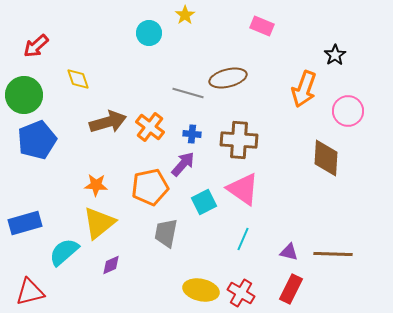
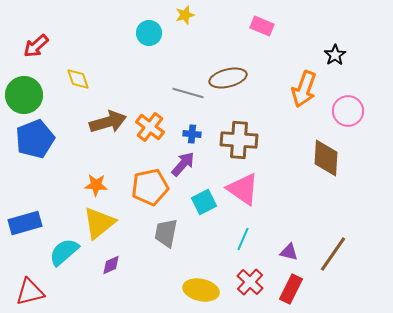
yellow star: rotated 18 degrees clockwise
blue pentagon: moved 2 px left, 1 px up
brown line: rotated 57 degrees counterclockwise
red cross: moved 9 px right, 11 px up; rotated 12 degrees clockwise
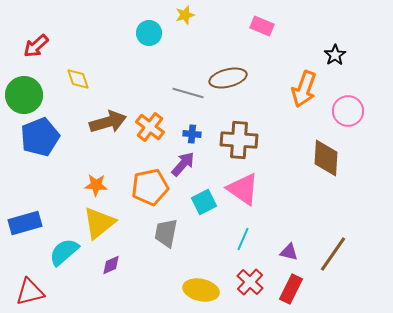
blue pentagon: moved 5 px right, 2 px up
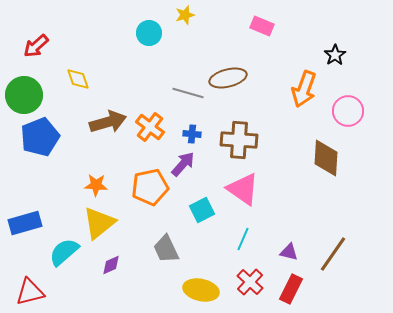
cyan square: moved 2 px left, 8 px down
gray trapezoid: moved 16 px down; rotated 36 degrees counterclockwise
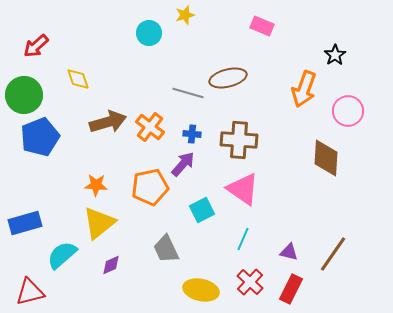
cyan semicircle: moved 2 px left, 3 px down
